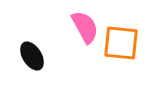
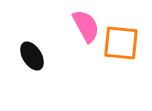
pink semicircle: moved 1 px right, 1 px up
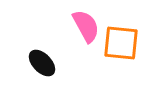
black ellipse: moved 10 px right, 7 px down; rotated 12 degrees counterclockwise
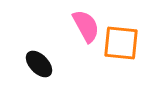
black ellipse: moved 3 px left, 1 px down
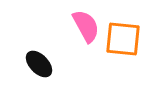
orange square: moved 2 px right, 4 px up
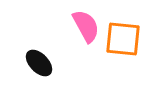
black ellipse: moved 1 px up
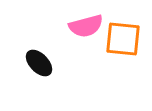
pink semicircle: rotated 104 degrees clockwise
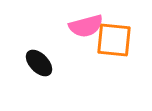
orange square: moved 9 px left, 1 px down
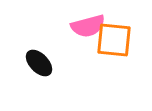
pink semicircle: moved 2 px right
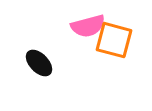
orange square: rotated 9 degrees clockwise
